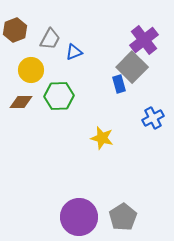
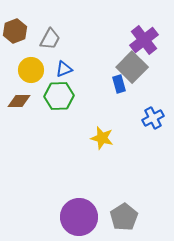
brown hexagon: moved 1 px down
blue triangle: moved 10 px left, 17 px down
brown diamond: moved 2 px left, 1 px up
gray pentagon: moved 1 px right
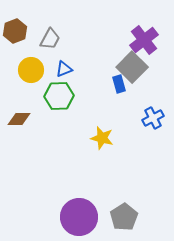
brown diamond: moved 18 px down
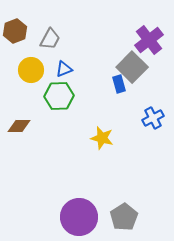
purple cross: moved 5 px right
brown diamond: moved 7 px down
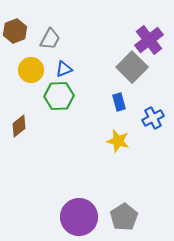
blue rectangle: moved 18 px down
brown diamond: rotated 40 degrees counterclockwise
yellow star: moved 16 px right, 3 px down
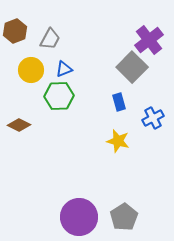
brown diamond: moved 1 px up; rotated 65 degrees clockwise
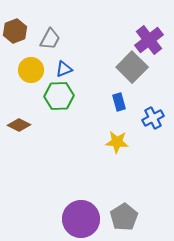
yellow star: moved 1 px left, 1 px down; rotated 10 degrees counterclockwise
purple circle: moved 2 px right, 2 px down
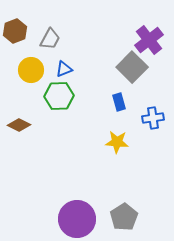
blue cross: rotated 20 degrees clockwise
purple circle: moved 4 px left
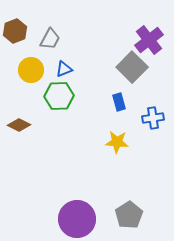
gray pentagon: moved 5 px right, 2 px up
